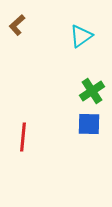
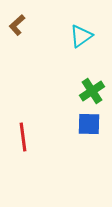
red line: rotated 12 degrees counterclockwise
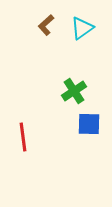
brown L-shape: moved 29 px right
cyan triangle: moved 1 px right, 8 px up
green cross: moved 18 px left
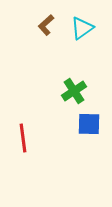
red line: moved 1 px down
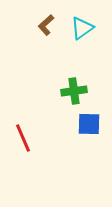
green cross: rotated 25 degrees clockwise
red line: rotated 16 degrees counterclockwise
